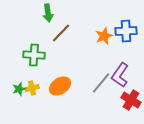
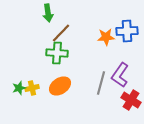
blue cross: moved 1 px right
orange star: moved 2 px right, 1 px down; rotated 18 degrees clockwise
green cross: moved 23 px right, 2 px up
gray line: rotated 25 degrees counterclockwise
green star: moved 1 px up
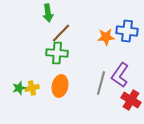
blue cross: rotated 10 degrees clockwise
orange ellipse: rotated 45 degrees counterclockwise
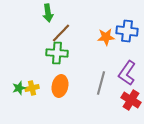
purple L-shape: moved 7 px right, 2 px up
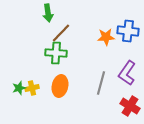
blue cross: moved 1 px right
green cross: moved 1 px left
red cross: moved 1 px left, 6 px down
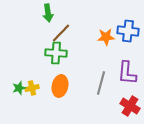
purple L-shape: rotated 30 degrees counterclockwise
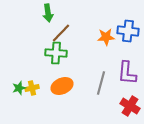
orange ellipse: moved 2 px right; rotated 55 degrees clockwise
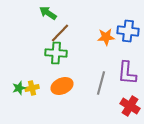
green arrow: rotated 132 degrees clockwise
brown line: moved 1 px left
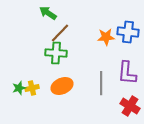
blue cross: moved 1 px down
gray line: rotated 15 degrees counterclockwise
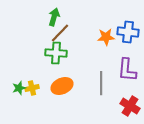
green arrow: moved 6 px right, 4 px down; rotated 72 degrees clockwise
purple L-shape: moved 3 px up
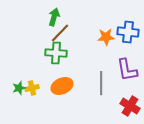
purple L-shape: rotated 15 degrees counterclockwise
